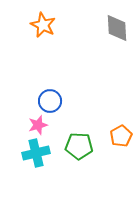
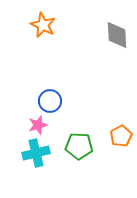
gray diamond: moved 7 px down
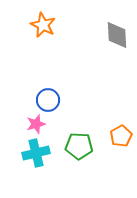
blue circle: moved 2 px left, 1 px up
pink star: moved 2 px left, 1 px up
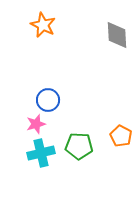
orange pentagon: rotated 15 degrees counterclockwise
cyan cross: moved 5 px right
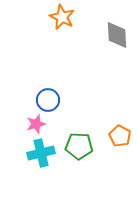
orange star: moved 19 px right, 8 px up
orange pentagon: moved 1 px left
